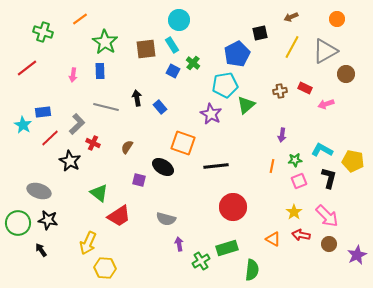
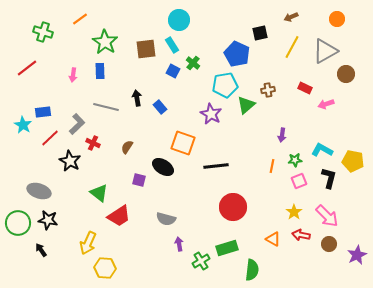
blue pentagon at (237, 54): rotated 20 degrees counterclockwise
brown cross at (280, 91): moved 12 px left, 1 px up
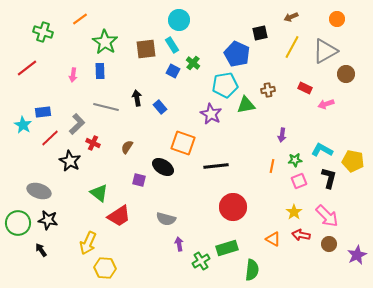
green triangle at (246, 105): rotated 30 degrees clockwise
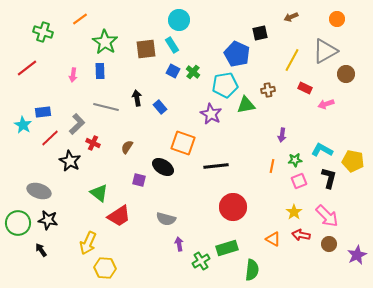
yellow line at (292, 47): moved 13 px down
green cross at (193, 63): moved 9 px down
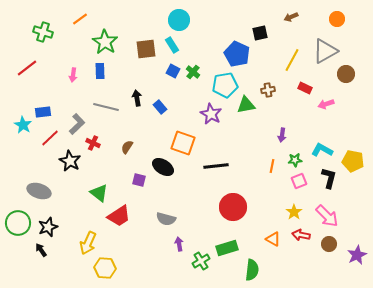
black star at (48, 220): moved 7 px down; rotated 30 degrees counterclockwise
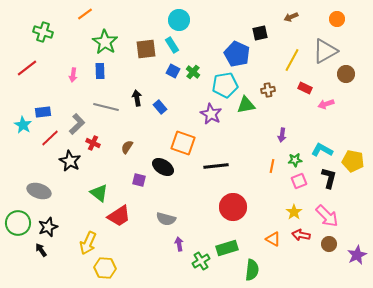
orange line at (80, 19): moved 5 px right, 5 px up
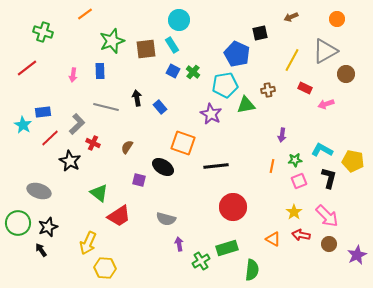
green star at (105, 42): moved 7 px right, 1 px up; rotated 20 degrees clockwise
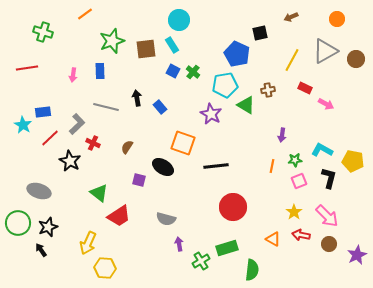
red line at (27, 68): rotated 30 degrees clockwise
brown circle at (346, 74): moved 10 px right, 15 px up
pink arrow at (326, 104): rotated 133 degrees counterclockwise
green triangle at (246, 105): rotated 42 degrees clockwise
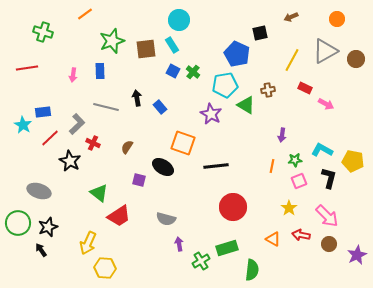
yellow star at (294, 212): moved 5 px left, 4 px up
